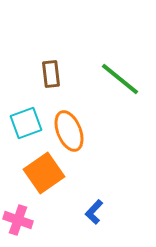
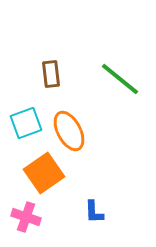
orange ellipse: rotated 6 degrees counterclockwise
blue L-shape: rotated 45 degrees counterclockwise
pink cross: moved 8 px right, 3 px up
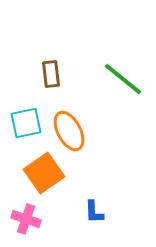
green line: moved 3 px right
cyan square: rotated 8 degrees clockwise
pink cross: moved 2 px down
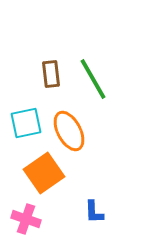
green line: moved 30 px left; rotated 21 degrees clockwise
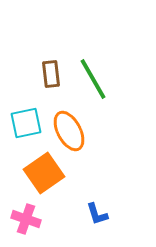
blue L-shape: moved 3 px right, 2 px down; rotated 15 degrees counterclockwise
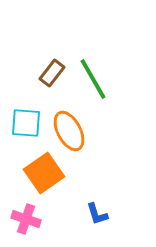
brown rectangle: moved 1 px right, 1 px up; rotated 44 degrees clockwise
cyan square: rotated 16 degrees clockwise
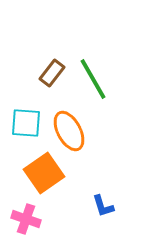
blue L-shape: moved 6 px right, 8 px up
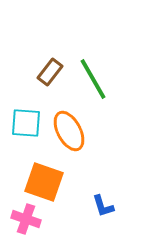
brown rectangle: moved 2 px left, 1 px up
orange square: moved 9 px down; rotated 36 degrees counterclockwise
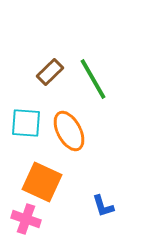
brown rectangle: rotated 8 degrees clockwise
orange square: moved 2 px left; rotated 6 degrees clockwise
